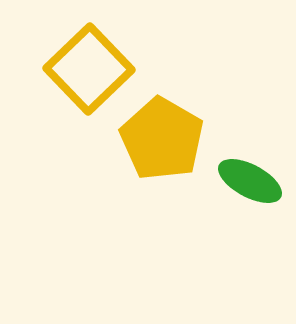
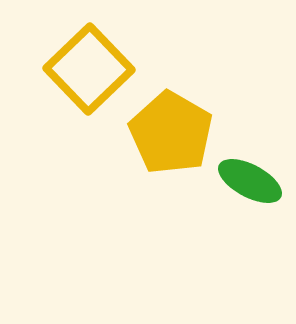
yellow pentagon: moved 9 px right, 6 px up
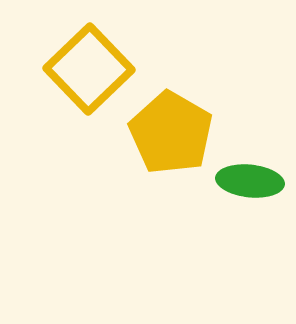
green ellipse: rotated 22 degrees counterclockwise
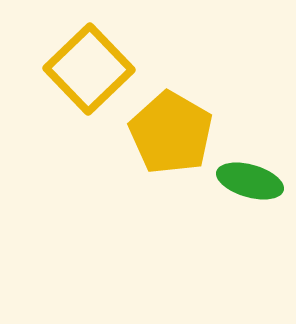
green ellipse: rotated 10 degrees clockwise
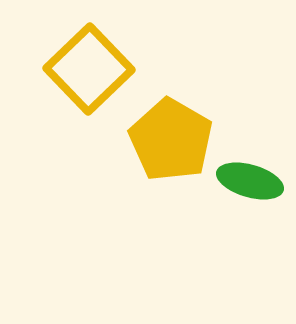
yellow pentagon: moved 7 px down
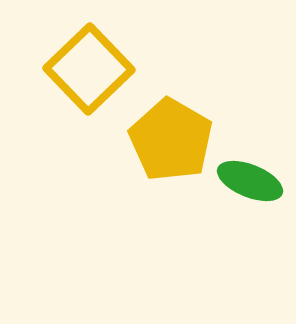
green ellipse: rotated 6 degrees clockwise
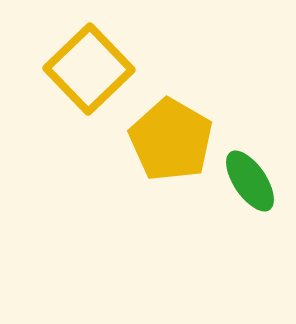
green ellipse: rotated 34 degrees clockwise
